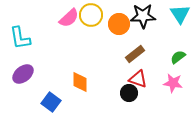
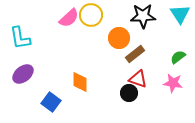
orange circle: moved 14 px down
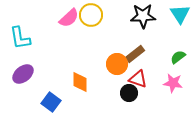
orange circle: moved 2 px left, 26 px down
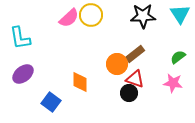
red triangle: moved 3 px left
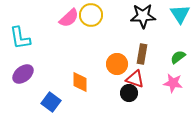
brown rectangle: moved 7 px right; rotated 42 degrees counterclockwise
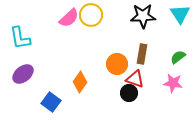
orange diamond: rotated 35 degrees clockwise
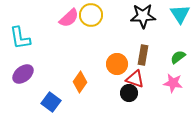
brown rectangle: moved 1 px right, 1 px down
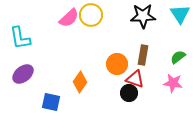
blue square: rotated 24 degrees counterclockwise
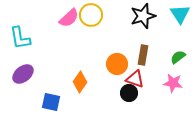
black star: rotated 15 degrees counterclockwise
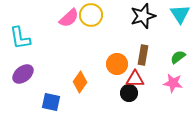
red triangle: rotated 18 degrees counterclockwise
